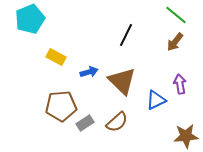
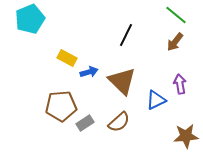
yellow rectangle: moved 11 px right, 1 px down
brown semicircle: moved 2 px right
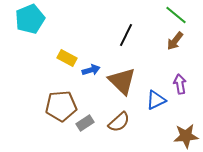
brown arrow: moved 1 px up
blue arrow: moved 2 px right, 2 px up
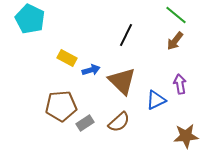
cyan pentagon: rotated 24 degrees counterclockwise
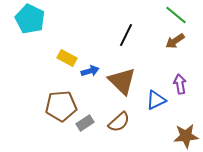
brown arrow: rotated 18 degrees clockwise
blue arrow: moved 1 px left, 1 px down
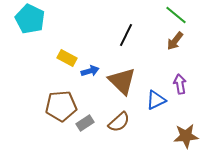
brown arrow: rotated 18 degrees counterclockwise
